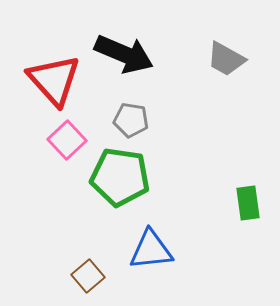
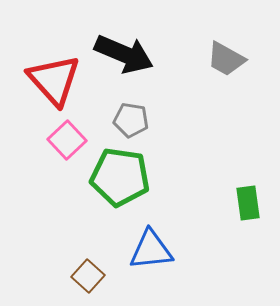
brown square: rotated 8 degrees counterclockwise
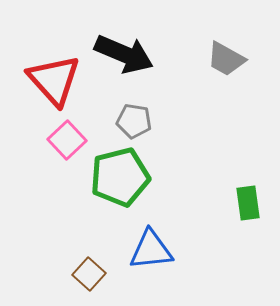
gray pentagon: moved 3 px right, 1 px down
green pentagon: rotated 22 degrees counterclockwise
brown square: moved 1 px right, 2 px up
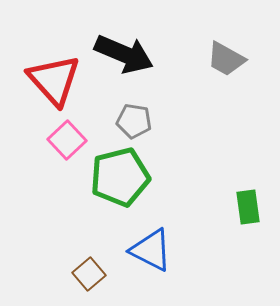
green rectangle: moved 4 px down
blue triangle: rotated 33 degrees clockwise
brown square: rotated 8 degrees clockwise
